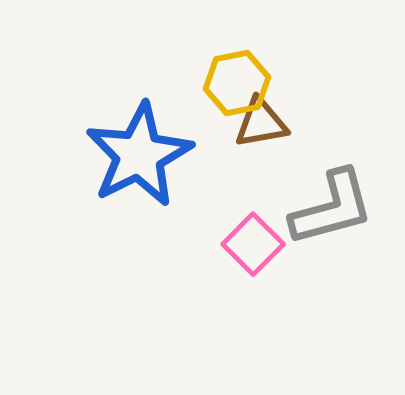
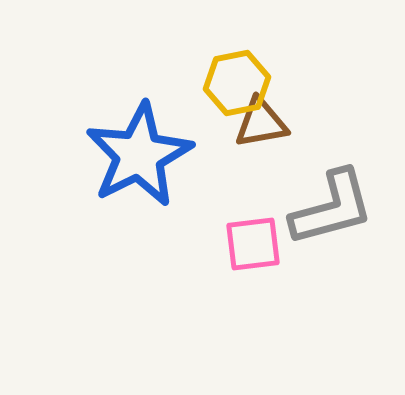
pink square: rotated 38 degrees clockwise
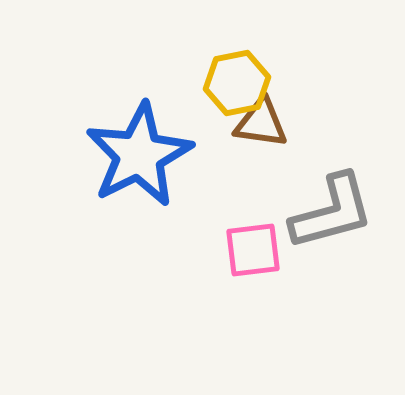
brown triangle: rotated 18 degrees clockwise
gray L-shape: moved 4 px down
pink square: moved 6 px down
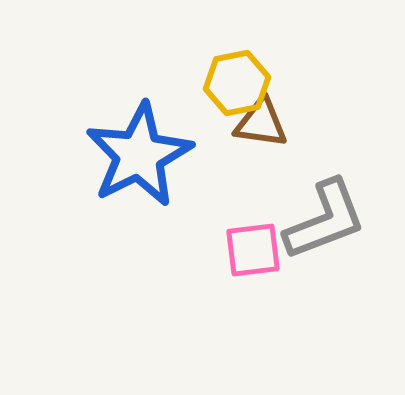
gray L-shape: moved 7 px left, 8 px down; rotated 6 degrees counterclockwise
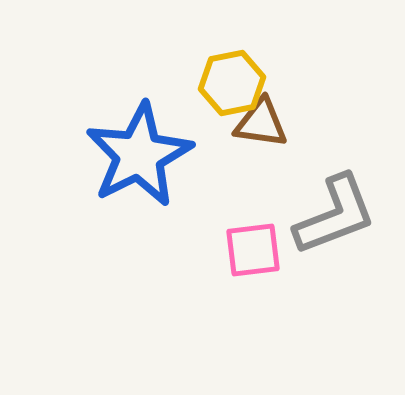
yellow hexagon: moved 5 px left
gray L-shape: moved 10 px right, 5 px up
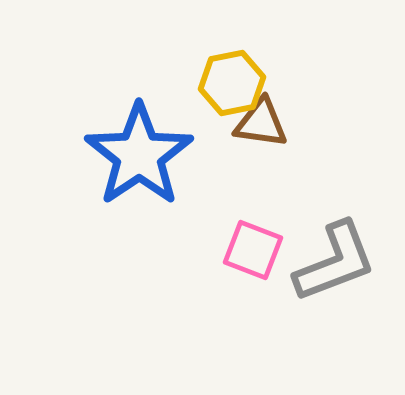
blue star: rotated 7 degrees counterclockwise
gray L-shape: moved 47 px down
pink square: rotated 28 degrees clockwise
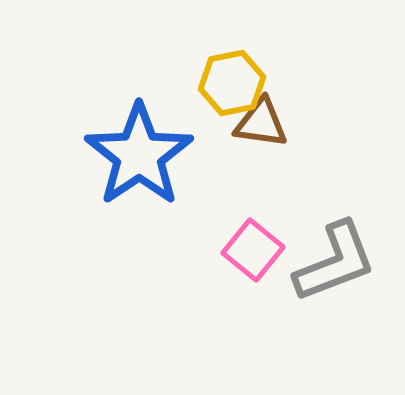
pink square: rotated 18 degrees clockwise
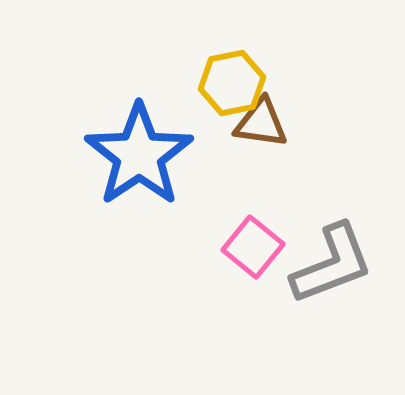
pink square: moved 3 px up
gray L-shape: moved 3 px left, 2 px down
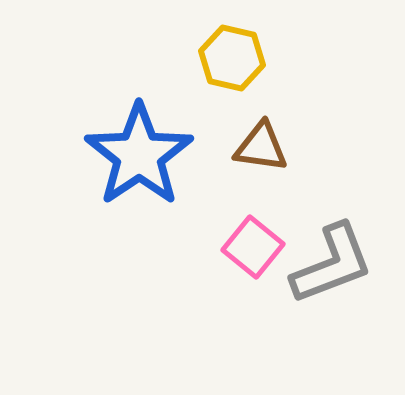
yellow hexagon: moved 25 px up; rotated 24 degrees clockwise
brown triangle: moved 24 px down
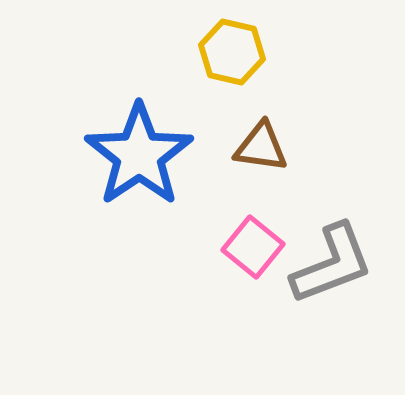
yellow hexagon: moved 6 px up
